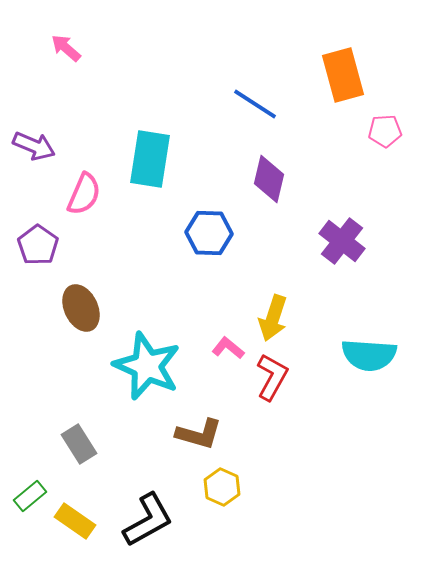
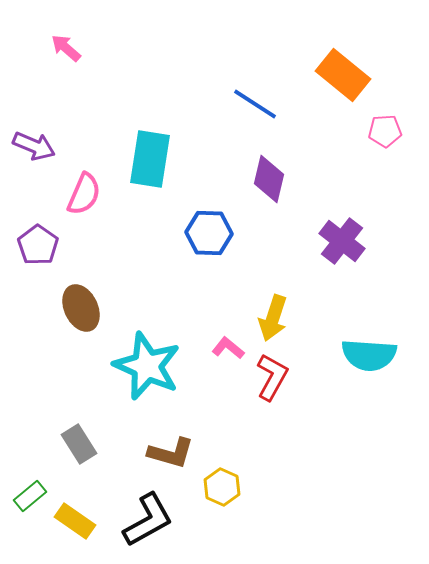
orange rectangle: rotated 36 degrees counterclockwise
brown L-shape: moved 28 px left, 19 px down
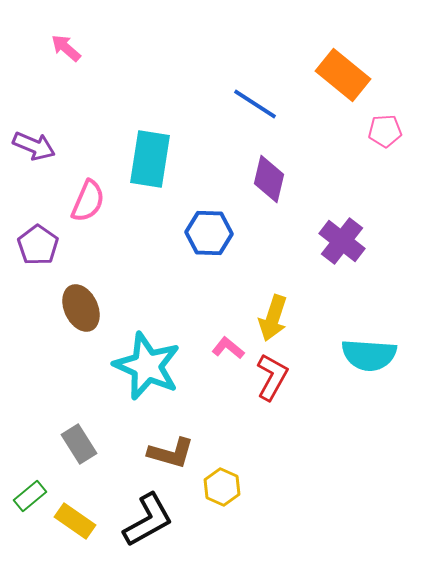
pink semicircle: moved 4 px right, 7 px down
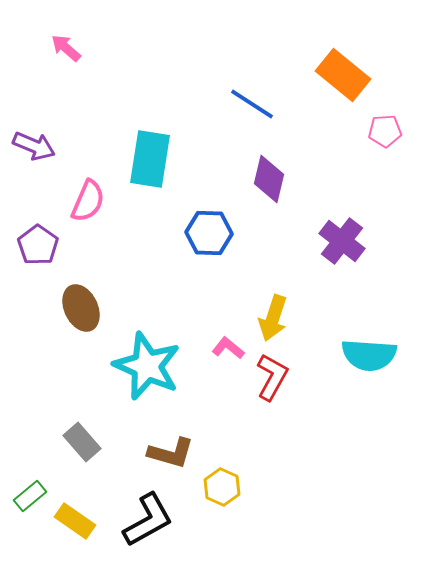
blue line: moved 3 px left
gray rectangle: moved 3 px right, 2 px up; rotated 9 degrees counterclockwise
